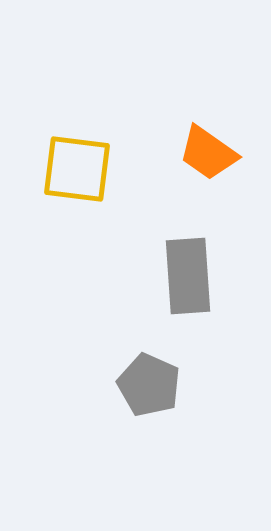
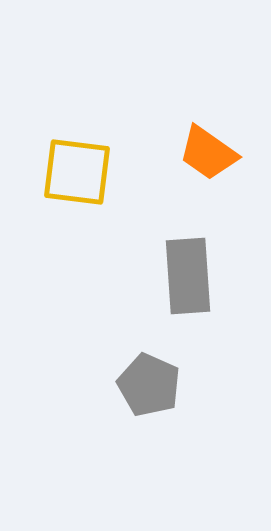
yellow square: moved 3 px down
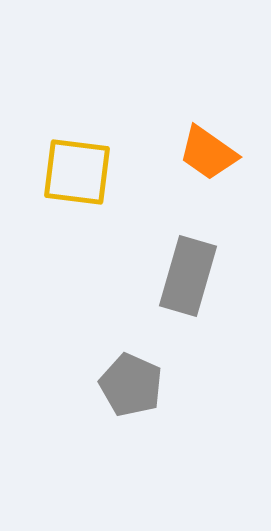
gray rectangle: rotated 20 degrees clockwise
gray pentagon: moved 18 px left
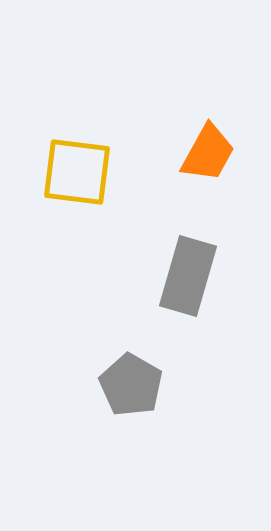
orange trapezoid: rotated 96 degrees counterclockwise
gray pentagon: rotated 6 degrees clockwise
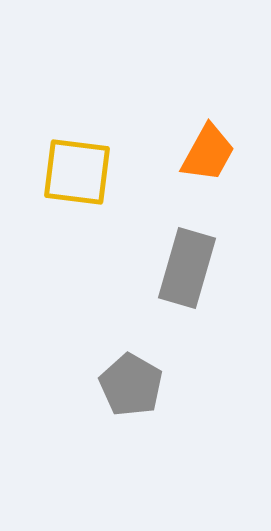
gray rectangle: moved 1 px left, 8 px up
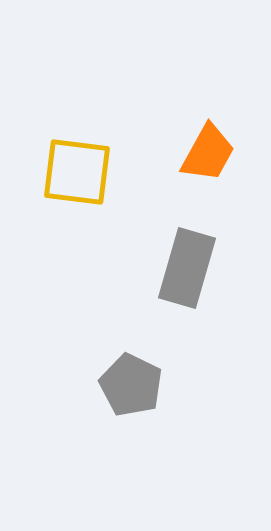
gray pentagon: rotated 4 degrees counterclockwise
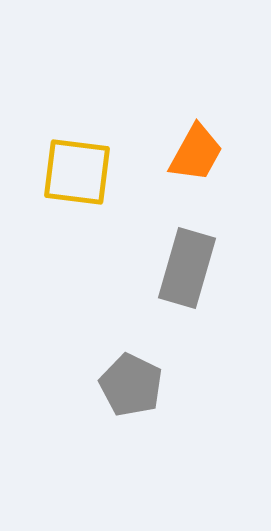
orange trapezoid: moved 12 px left
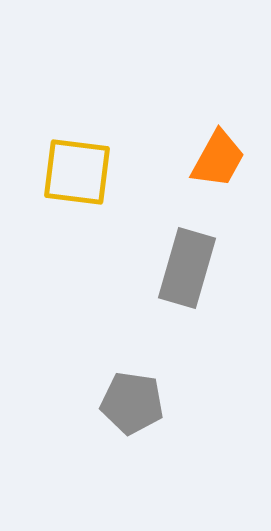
orange trapezoid: moved 22 px right, 6 px down
gray pentagon: moved 1 px right, 18 px down; rotated 18 degrees counterclockwise
